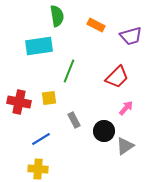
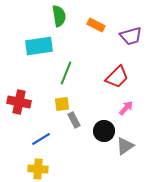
green semicircle: moved 2 px right
green line: moved 3 px left, 2 px down
yellow square: moved 13 px right, 6 px down
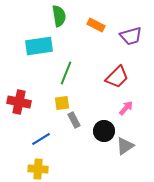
yellow square: moved 1 px up
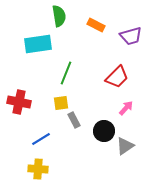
cyan rectangle: moved 1 px left, 2 px up
yellow square: moved 1 px left
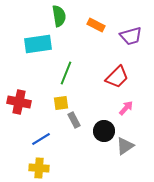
yellow cross: moved 1 px right, 1 px up
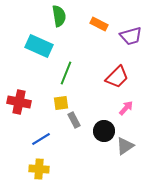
orange rectangle: moved 3 px right, 1 px up
cyan rectangle: moved 1 px right, 2 px down; rotated 32 degrees clockwise
yellow cross: moved 1 px down
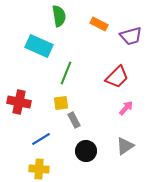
black circle: moved 18 px left, 20 px down
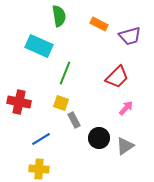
purple trapezoid: moved 1 px left
green line: moved 1 px left
yellow square: rotated 28 degrees clockwise
black circle: moved 13 px right, 13 px up
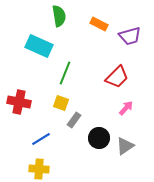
gray rectangle: rotated 63 degrees clockwise
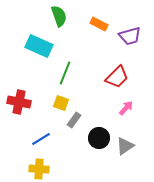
green semicircle: rotated 10 degrees counterclockwise
